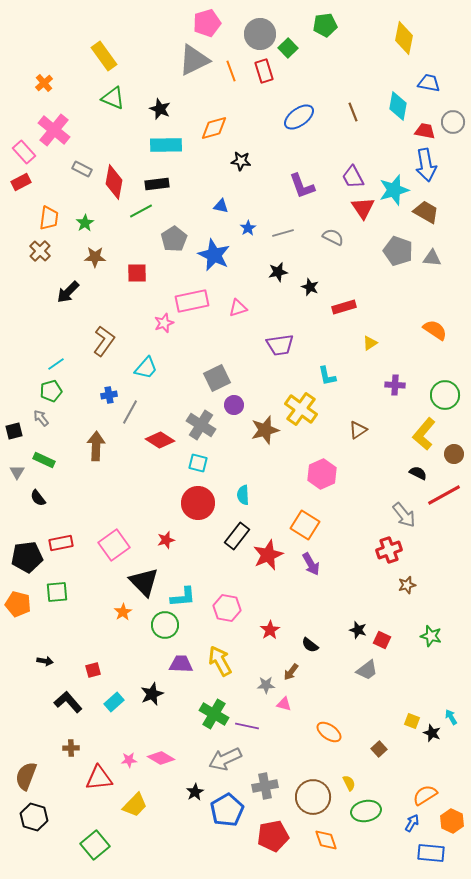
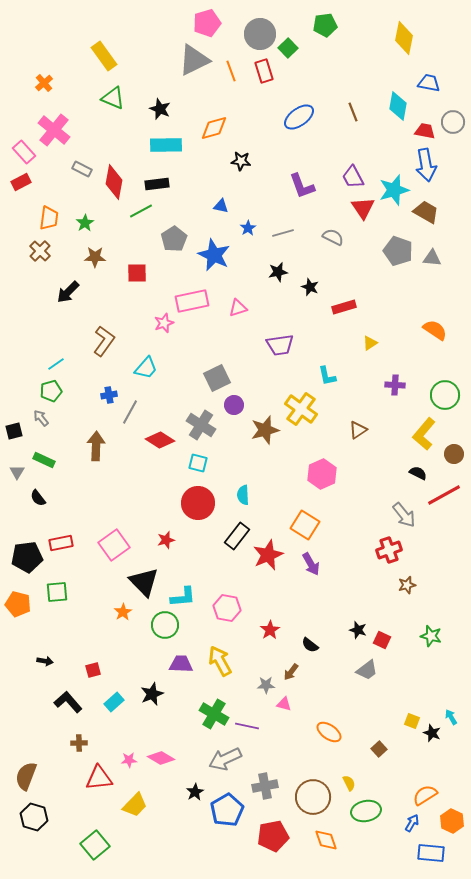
brown cross at (71, 748): moved 8 px right, 5 px up
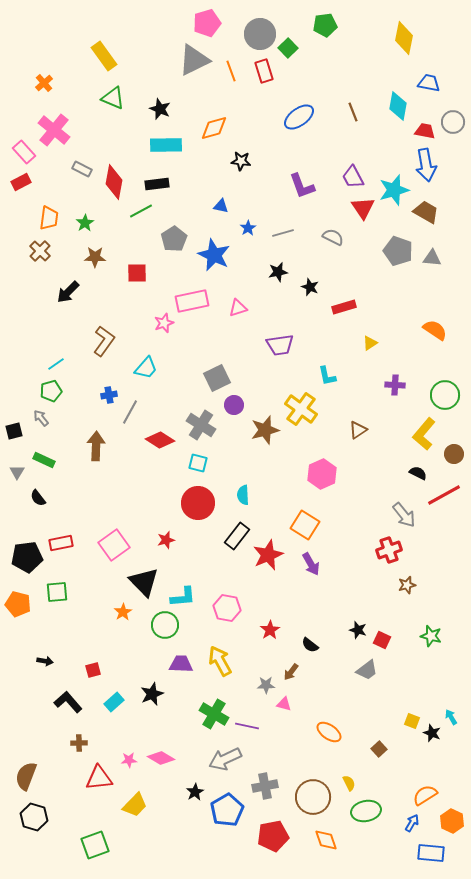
green square at (95, 845): rotated 20 degrees clockwise
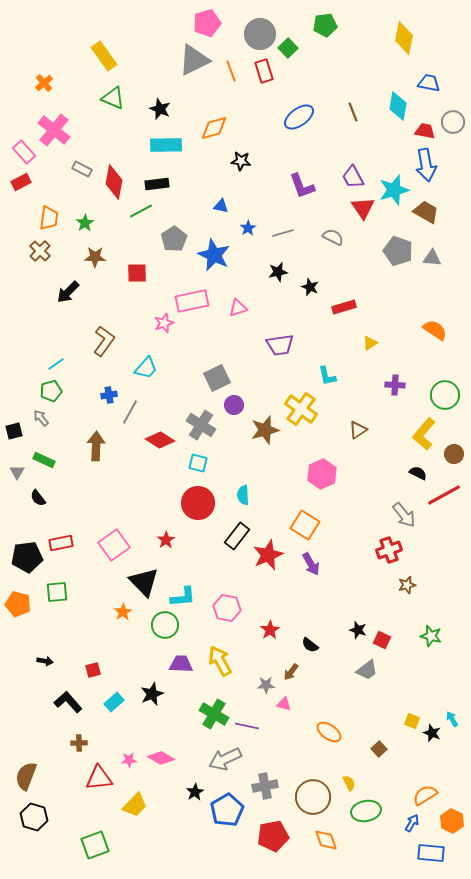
red star at (166, 540): rotated 18 degrees counterclockwise
cyan arrow at (451, 717): moved 1 px right, 2 px down
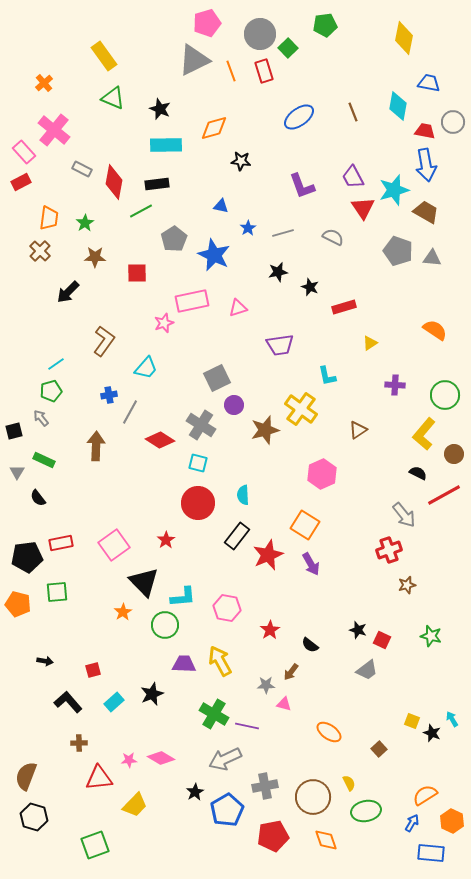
purple trapezoid at (181, 664): moved 3 px right
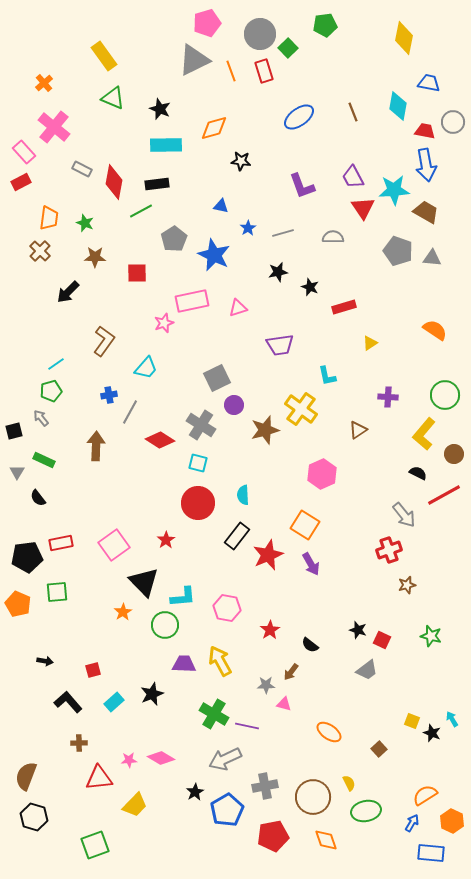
pink cross at (54, 130): moved 3 px up
cyan star at (394, 190): rotated 12 degrees clockwise
green star at (85, 223): rotated 18 degrees counterclockwise
gray semicircle at (333, 237): rotated 25 degrees counterclockwise
purple cross at (395, 385): moved 7 px left, 12 px down
orange pentagon at (18, 604): rotated 10 degrees clockwise
